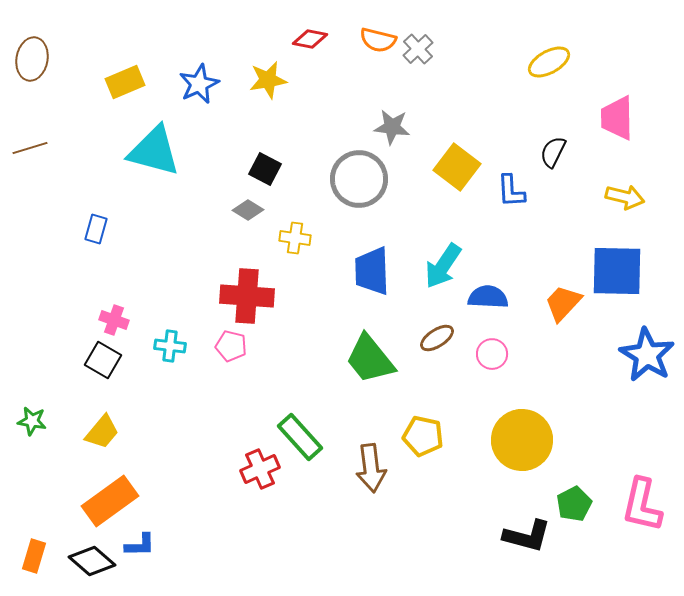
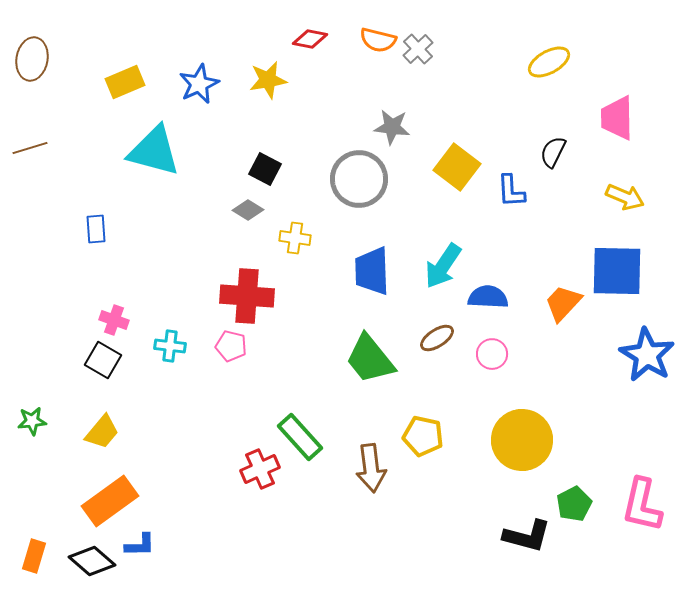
yellow arrow at (625, 197): rotated 9 degrees clockwise
blue rectangle at (96, 229): rotated 20 degrees counterclockwise
green star at (32, 421): rotated 16 degrees counterclockwise
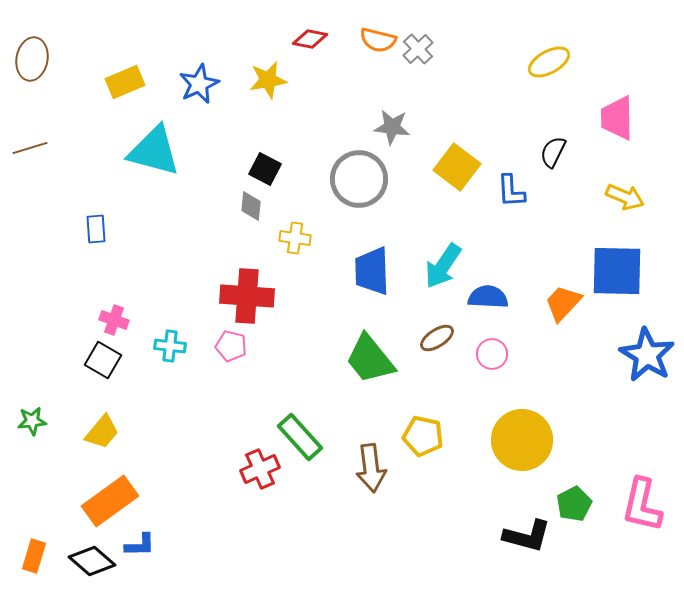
gray diamond at (248, 210): moved 3 px right, 4 px up; rotated 64 degrees clockwise
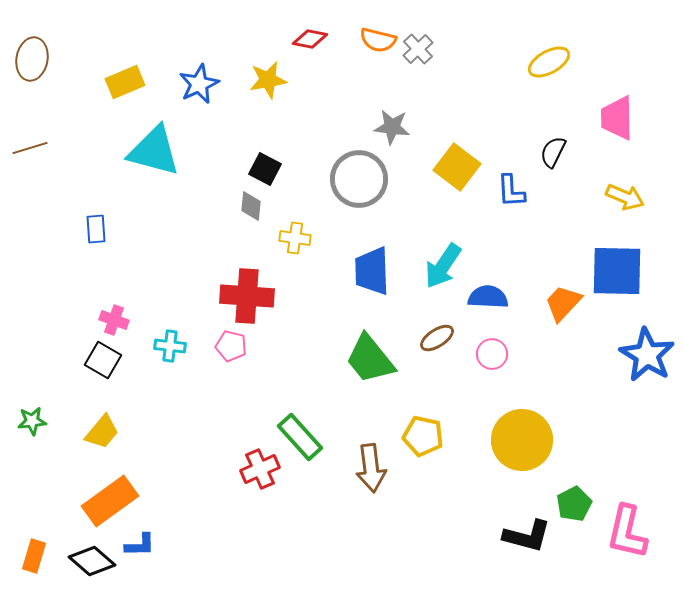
pink L-shape at (642, 505): moved 15 px left, 27 px down
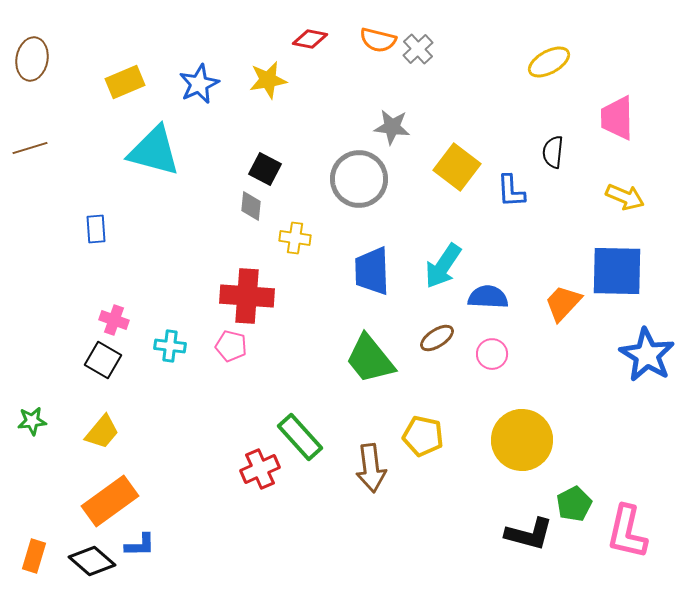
black semicircle at (553, 152): rotated 20 degrees counterclockwise
black L-shape at (527, 536): moved 2 px right, 2 px up
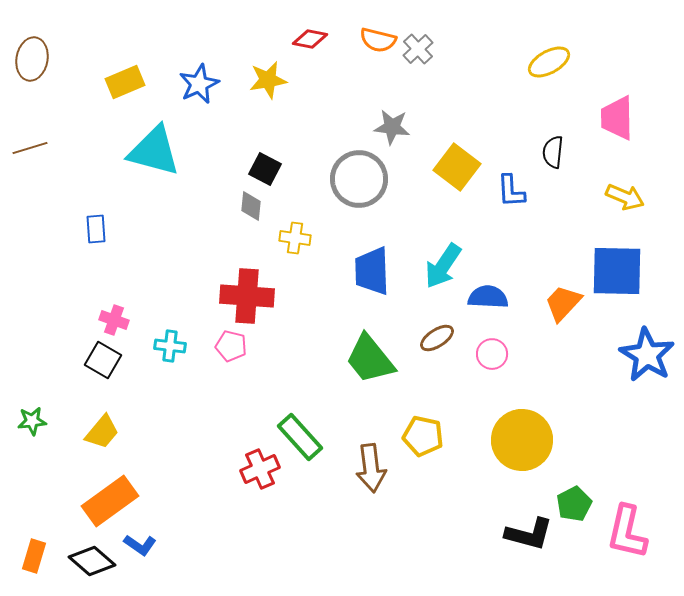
blue L-shape at (140, 545): rotated 36 degrees clockwise
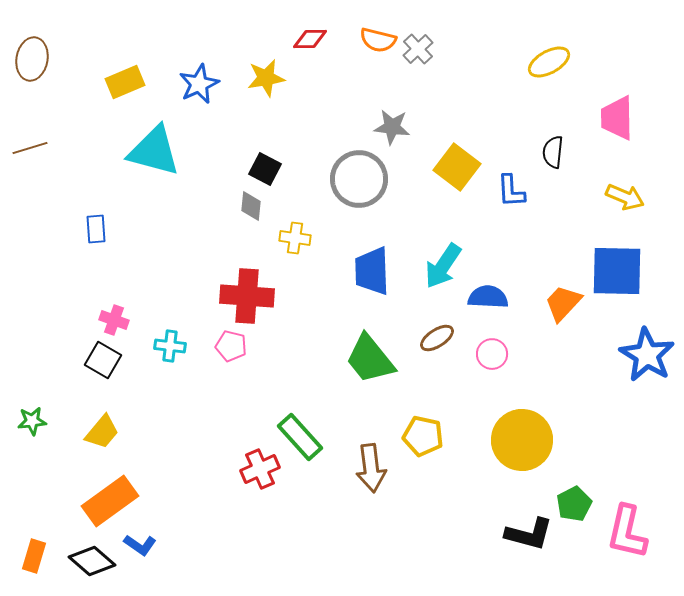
red diamond at (310, 39): rotated 12 degrees counterclockwise
yellow star at (268, 80): moved 2 px left, 2 px up
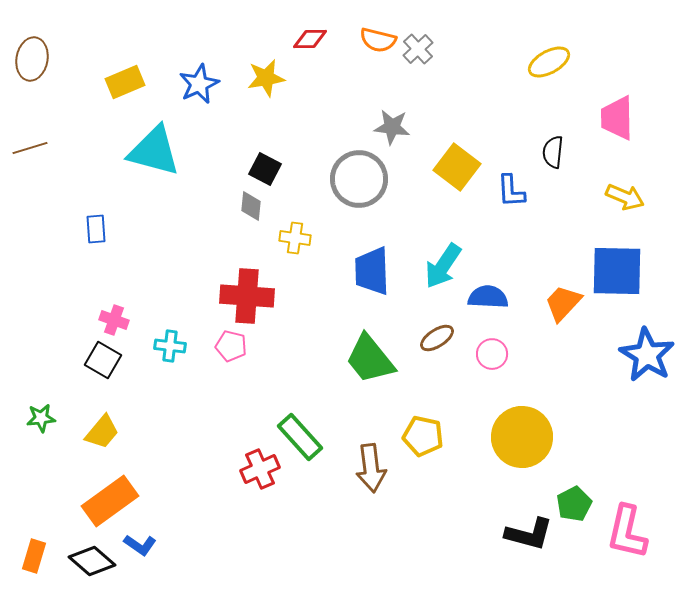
green star at (32, 421): moved 9 px right, 3 px up
yellow circle at (522, 440): moved 3 px up
